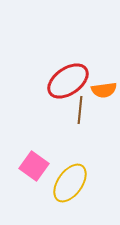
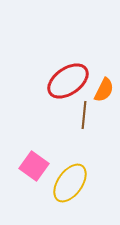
orange semicircle: rotated 55 degrees counterclockwise
brown line: moved 4 px right, 5 px down
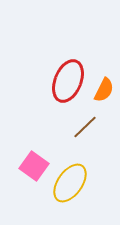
red ellipse: rotated 33 degrees counterclockwise
brown line: moved 1 px right, 12 px down; rotated 40 degrees clockwise
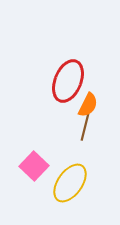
orange semicircle: moved 16 px left, 15 px down
brown line: rotated 32 degrees counterclockwise
pink square: rotated 8 degrees clockwise
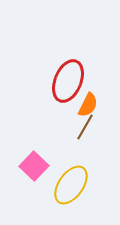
brown line: rotated 16 degrees clockwise
yellow ellipse: moved 1 px right, 2 px down
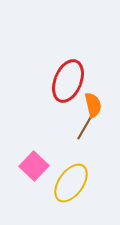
orange semicircle: moved 5 px right; rotated 40 degrees counterclockwise
yellow ellipse: moved 2 px up
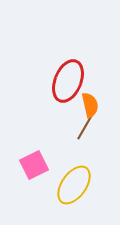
orange semicircle: moved 3 px left
pink square: moved 1 px up; rotated 20 degrees clockwise
yellow ellipse: moved 3 px right, 2 px down
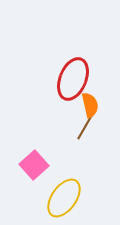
red ellipse: moved 5 px right, 2 px up
pink square: rotated 16 degrees counterclockwise
yellow ellipse: moved 10 px left, 13 px down
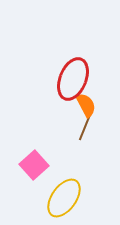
orange semicircle: moved 4 px left; rotated 15 degrees counterclockwise
brown line: rotated 8 degrees counterclockwise
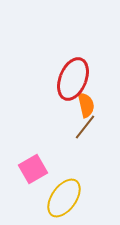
orange semicircle: rotated 15 degrees clockwise
brown line: rotated 16 degrees clockwise
pink square: moved 1 px left, 4 px down; rotated 12 degrees clockwise
